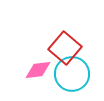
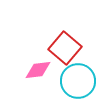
cyan circle: moved 6 px right, 7 px down
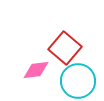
pink diamond: moved 2 px left
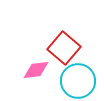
red square: moved 1 px left
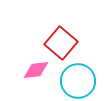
red square: moved 3 px left, 5 px up
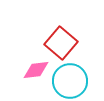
cyan circle: moved 8 px left
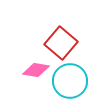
pink diamond: rotated 16 degrees clockwise
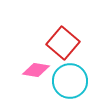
red square: moved 2 px right
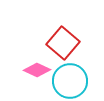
pink diamond: moved 1 px right; rotated 16 degrees clockwise
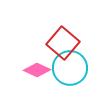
cyan circle: moved 13 px up
